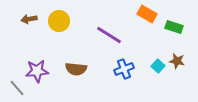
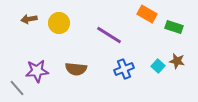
yellow circle: moved 2 px down
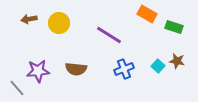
purple star: moved 1 px right
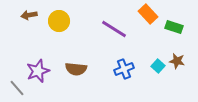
orange rectangle: moved 1 px right; rotated 18 degrees clockwise
brown arrow: moved 4 px up
yellow circle: moved 2 px up
purple line: moved 5 px right, 6 px up
purple star: rotated 15 degrees counterclockwise
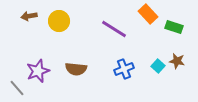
brown arrow: moved 1 px down
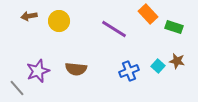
blue cross: moved 5 px right, 2 px down
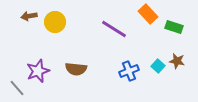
yellow circle: moved 4 px left, 1 px down
